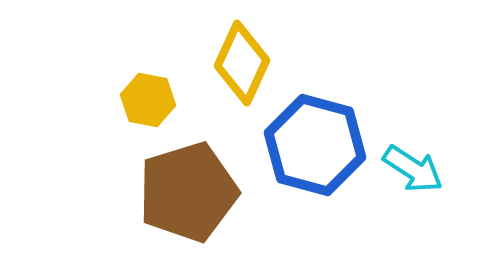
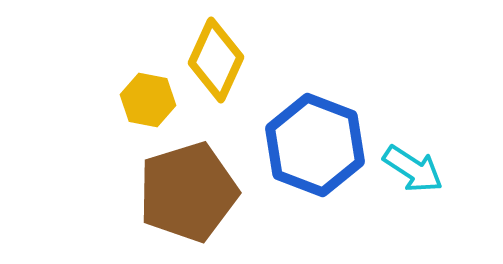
yellow diamond: moved 26 px left, 3 px up
blue hexagon: rotated 6 degrees clockwise
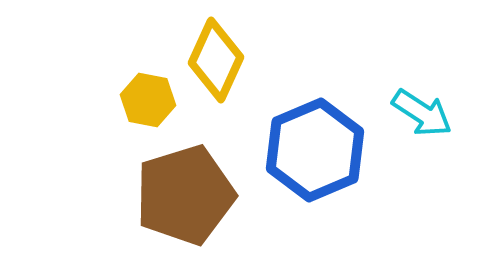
blue hexagon: moved 5 px down; rotated 16 degrees clockwise
cyan arrow: moved 9 px right, 56 px up
brown pentagon: moved 3 px left, 3 px down
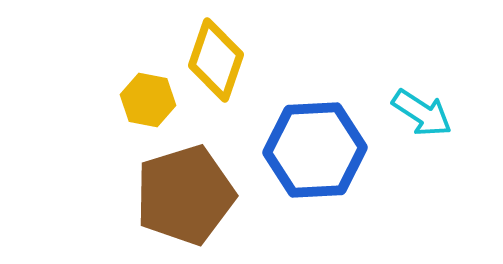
yellow diamond: rotated 6 degrees counterclockwise
blue hexagon: rotated 20 degrees clockwise
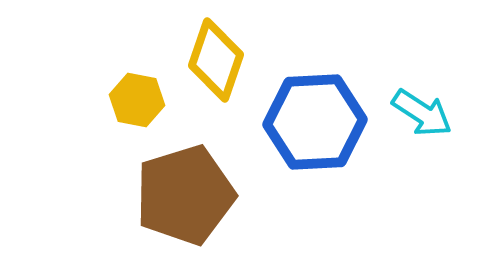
yellow hexagon: moved 11 px left
blue hexagon: moved 28 px up
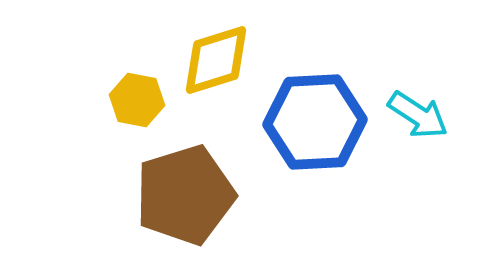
yellow diamond: rotated 54 degrees clockwise
cyan arrow: moved 4 px left, 2 px down
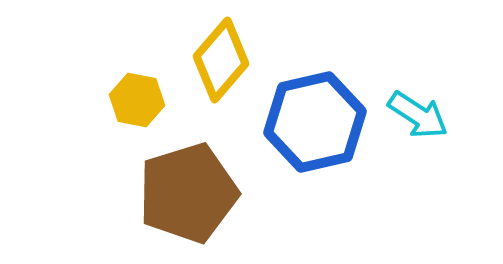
yellow diamond: moved 5 px right; rotated 32 degrees counterclockwise
blue hexagon: rotated 10 degrees counterclockwise
brown pentagon: moved 3 px right, 2 px up
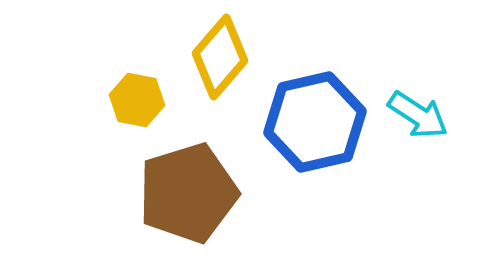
yellow diamond: moved 1 px left, 3 px up
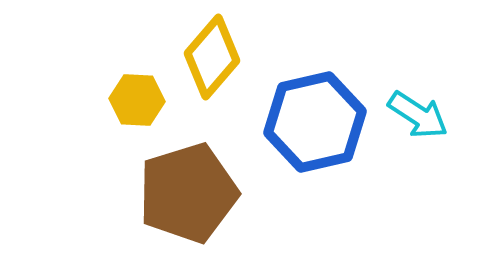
yellow diamond: moved 8 px left
yellow hexagon: rotated 8 degrees counterclockwise
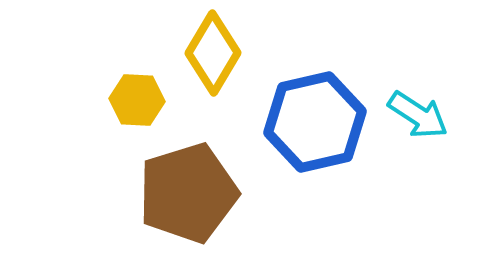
yellow diamond: moved 1 px right, 4 px up; rotated 10 degrees counterclockwise
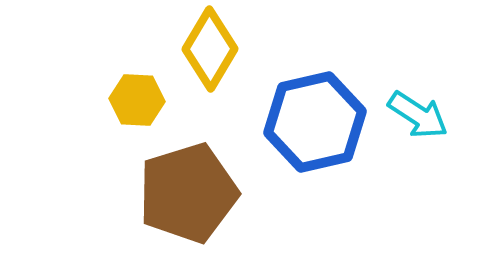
yellow diamond: moved 3 px left, 4 px up
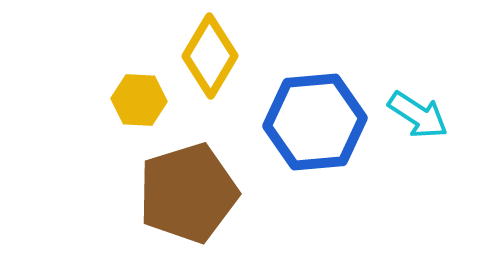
yellow diamond: moved 7 px down
yellow hexagon: moved 2 px right
blue hexagon: rotated 8 degrees clockwise
